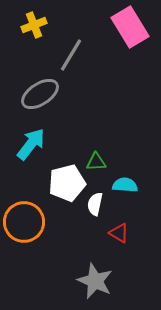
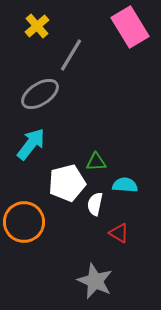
yellow cross: moved 3 px right, 1 px down; rotated 20 degrees counterclockwise
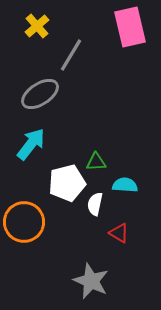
pink rectangle: rotated 18 degrees clockwise
gray star: moved 4 px left
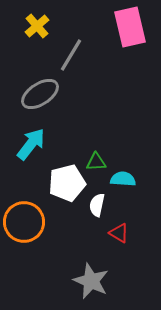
cyan semicircle: moved 2 px left, 6 px up
white semicircle: moved 2 px right, 1 px down
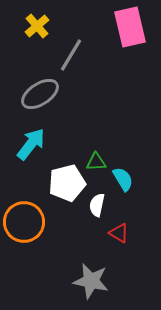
cyan semicircle: rotated 55 degrees clockwise
gray star: rotated 12 degrees counterclockwise
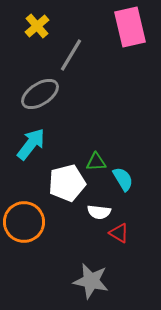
white semicircle: moved 2 px right, 7 px down; rotated 95 degrees counterclockwise
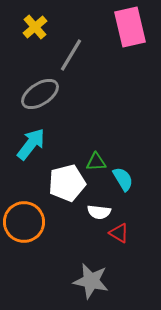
yellow cross: moved 2 px left, 1 px down
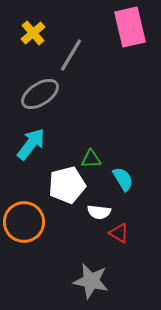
yellow cross: moved 2 px left, 6 px down
green triangle: moved 5 px left, 3 px up
white pentagon: moved 2 px down
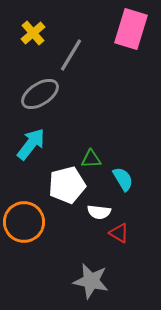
pink rectangle: moved 1 px right, 2 px down; rotated 30 degrees clockwise
